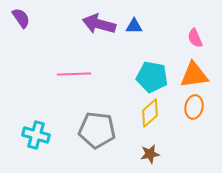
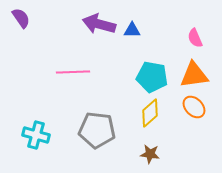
blue triangle: moved 2 px left, 4 px down
pink line: moved 1 px left, 2 px up
orange ellipse: rotated 55 degrees counterclockwise
brown star: rotated 18 degrees clockwise
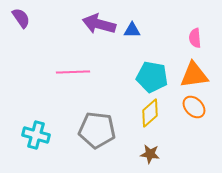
pink semicircle: rotated 18 degrees clockwise
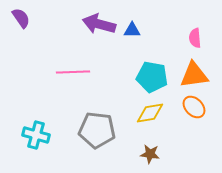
yellow diamond: rotated 32 degrees clockwise
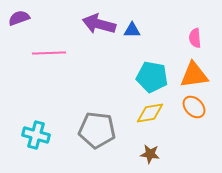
purple semicircle: moved 2 px left; rotated 75 degrees counterclockwise
pink line: moved 24 px left, 19 px up
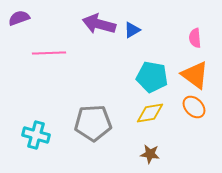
blue triangle: rotated 30 degrees counterclockwise
orange triangle: moved 1 px right; rotated 44 degrees clockwise
gray pentagon: moved 4 px left, 7 px up; rotated 9 degrees counterclockwise
